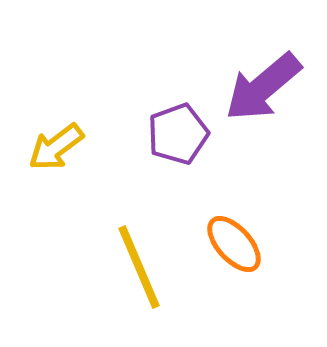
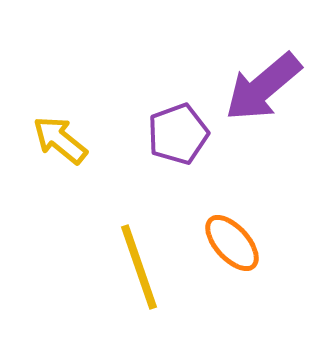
yellow arrow: moved 4 px right, 7 px up; rotated 76 degrees clockwise
orange ellipse: moved 2 px left, 1 px up
yellow line: rotated 4 degrees clockwise
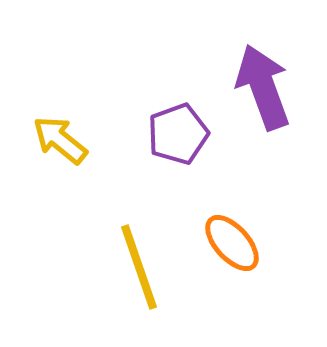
purple arrow: rotated 110 degrees clockwise
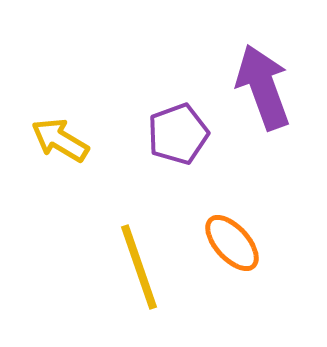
yellow arrow: rotated 8 degrees counterclockwise
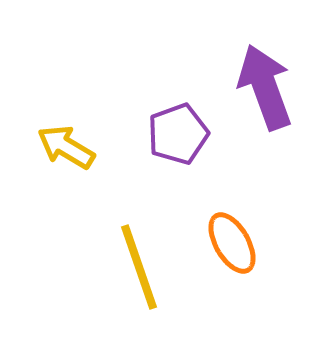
purple arrow: moved 2 px right
yellow arrow: moved 6 px right, 7 px down
orange ellipse: rotated 12 degrees clockwise
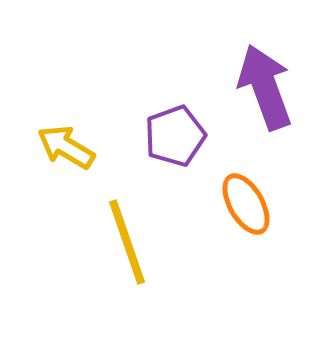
purple pentagon: moved 3 px left, 2 px down
orange ellipse: moved 14 px right, 39 px up
yellow line: moved 12 px left, 25 px up
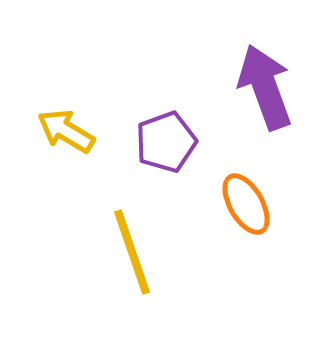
purple pentagon: moved 9 px left, 6 px down
yellow arrow: moved 16 px up
yellow line: moved 5 px right, 10 px down
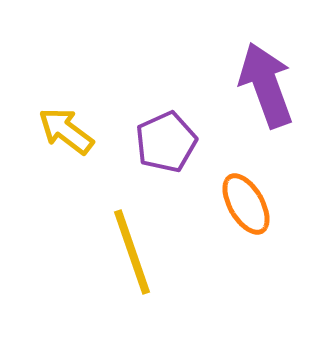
purple arrow: moved 1 px right, 2 px up
yellow arrow: rotated 6 degrees clockwise
purple pentagon: rotated 4 degrees counterclockwise
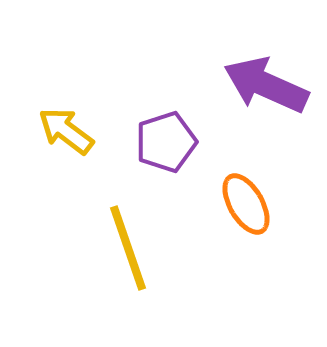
purple arrow: rotated 46 degrees counterclockwise
purple pentagon: rotated 6 degrees clockwise
yellow line: moved 4 px left, 4 px up
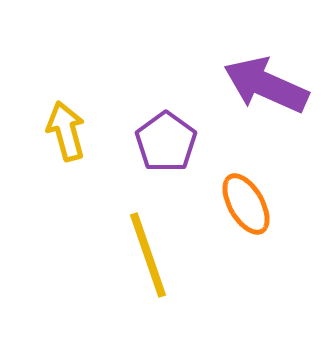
yellow arrow: rotated 38 degrees clockwise
purple pentagon: rotated 18 degrees counterclockwise
yellow line: moved 20 px right, 7 px down
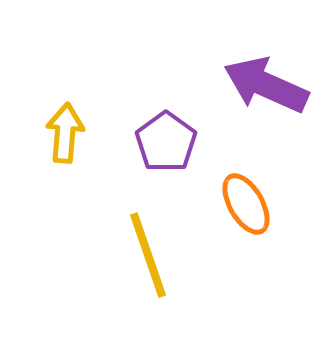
yellow arrow: moved 1 px left, 2 px down; rotated 20 degrees clockwise
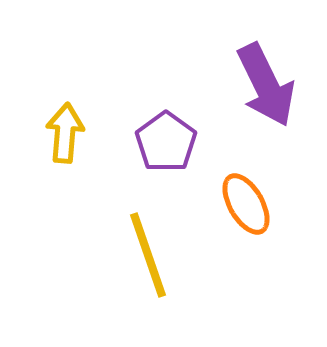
purple arrow: rotated 140 degrees counterclockwise
